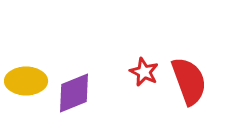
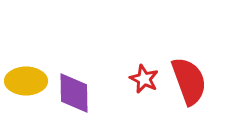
red star: moved 7 px down
purple diamond: rotated 69 degrees counterclockwise
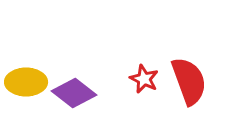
yellow ellipse: moved 1 px down
purple diamond: rotated 51 degrees counterclockwise
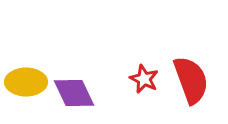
red semicircle: moved 2 px right, 1 px up
purple diamond: rotated 27 degrees clockwise
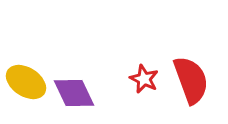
yellow ellipse: rotated 33 degrees clockwise
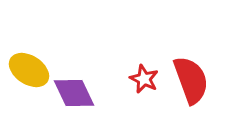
yellow ellipse: moved 3 px right, 12 px up
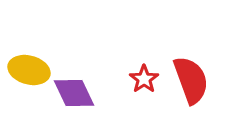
yellow ellipse: rotated 18 degrees counterclockwise
red star: rotated 12 degrees clockwise
